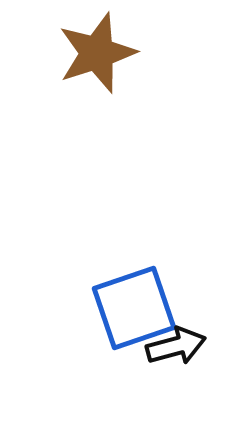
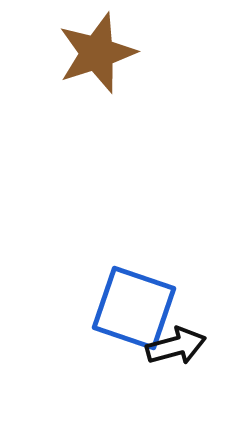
blue square: rotated 38 degrees clockwise
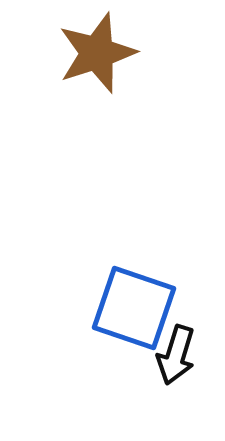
black arrow: moved 9 px down; rotated 122 degrees clockwise
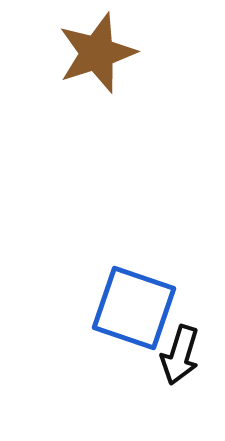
black arrow: moved 4 px right
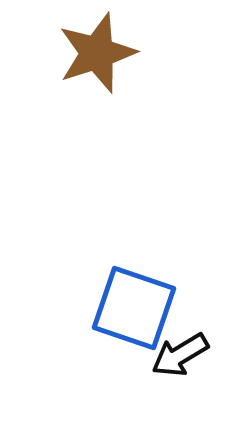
black arrow: rotated 42 degrees clockwise
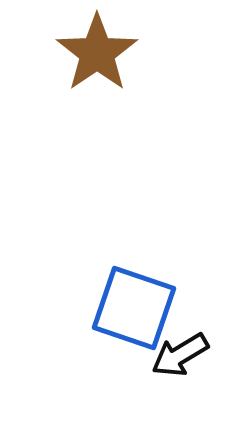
brown star: rotated 16 degrees counterclockwise
